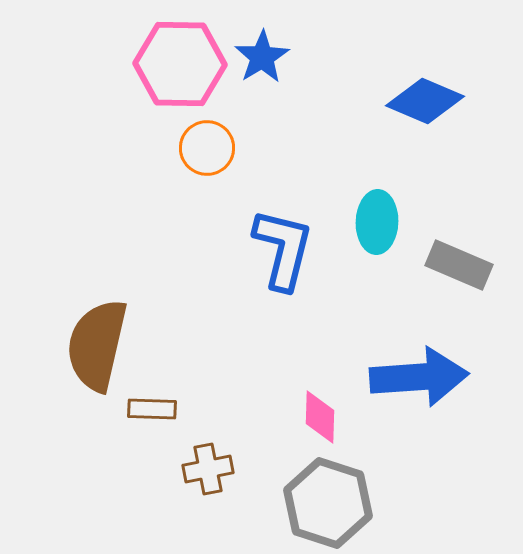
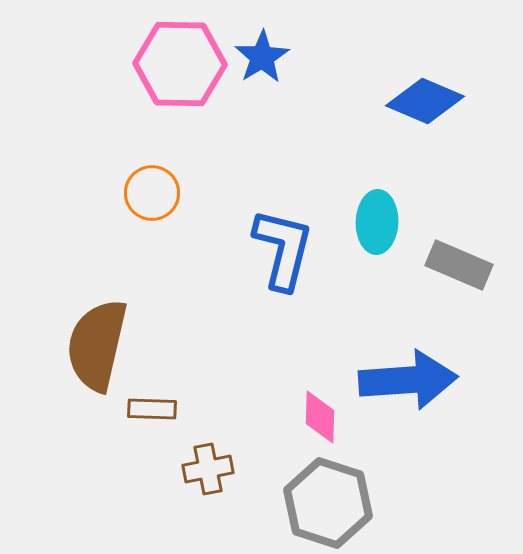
orange circle: moved 55 px left, 45 px down
blue arrow: moved 11 px left, 3 px down
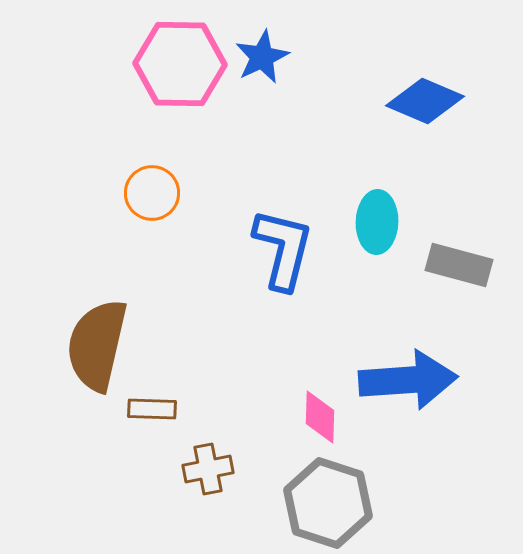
blue star: rotated 6 degrees clockwise
gray rectangle: rotated 8 degrees counterclockwise
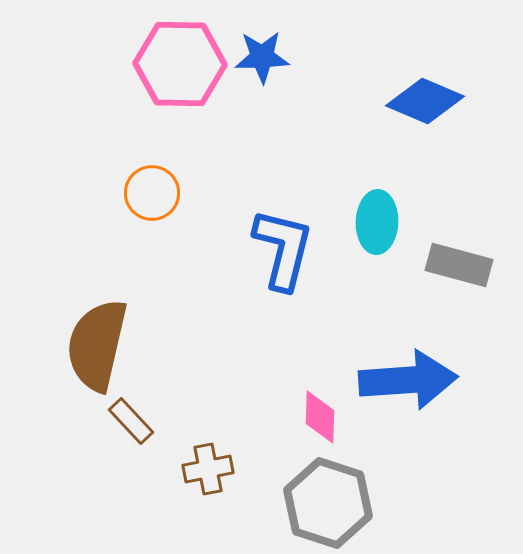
blue star: rotated 24 degrees clockwise
brown rectangle: moved 21 px left, 12 px down; rotated 45 degrees clockwise
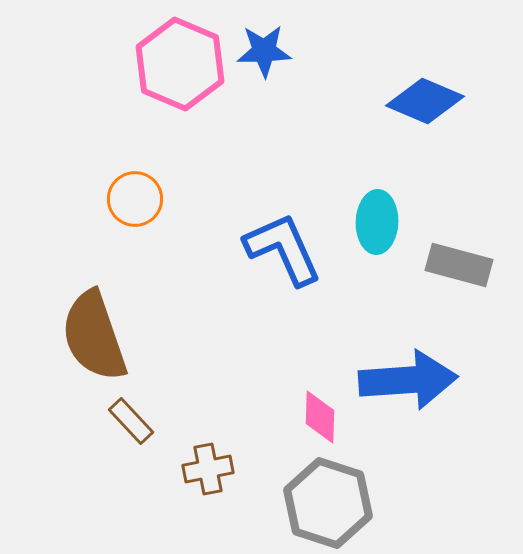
blue star: moved 2 px right, 6 px up
pink hexagon: rotated 22 degrees clockwise
orange circle: moved 17 px left, 6 px down
blue L-shape: rotated 38 degrees counterclockwise
brown semicircle: moved 3 px left, 9 px up; rotated 32 degrees counterclockwise
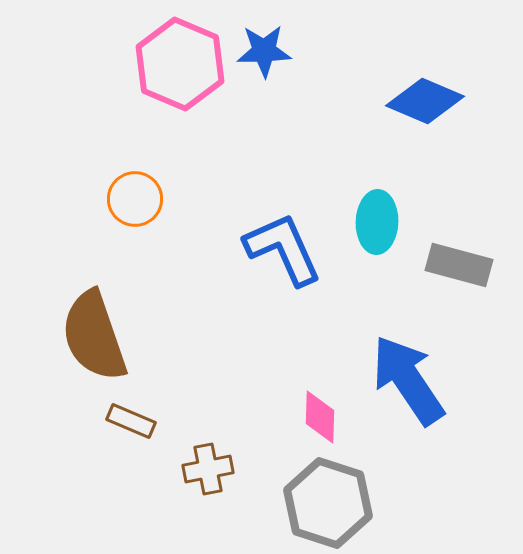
blue arrow: rotated 120 degrees counterclockwise
brown rectangle: rotated 24 degrees counterclockwise
